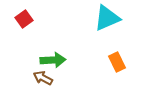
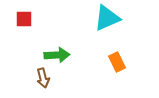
red square: rotated 36 degrees clockwise
green arrow: moved 4 px right, 5 px up
brown arrow: rotated 132 degrees counterclockwise
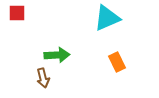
red square: moved 7 px left, 6 px up
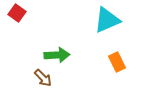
red square: rotated 36 degrees clockwise
cyan triangle: moved 2 px down
brown arrow: rotated 30 degrees counterclockwise
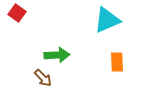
orange rectangle: rotated 24 degrees clockwise
